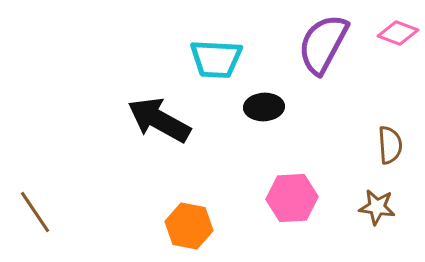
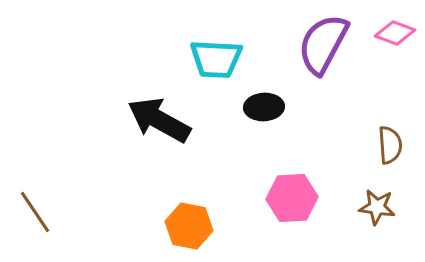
pink diamond: moved 3 px left
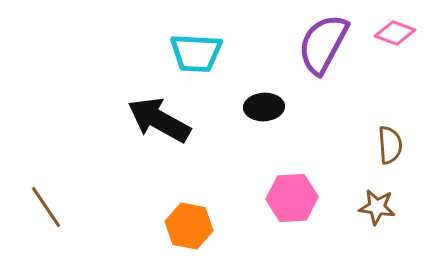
cyan trapezoid: moved 20 px left, 6 px up
brown line: moved 11 px right, 5 px up
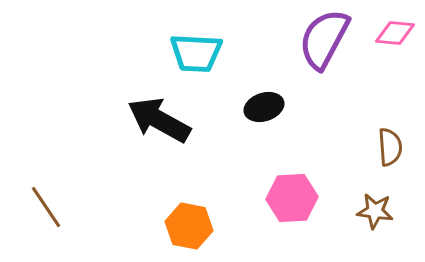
pink diamond: rotated 15 degrees counterclockwise
purple semicircle: moved 1 px right, 5 px up
black ellipse: rotated 15 degrees counterclockwise
brown semicircle: moved 2 px down
brown star: moved 2 px left, 4 px down
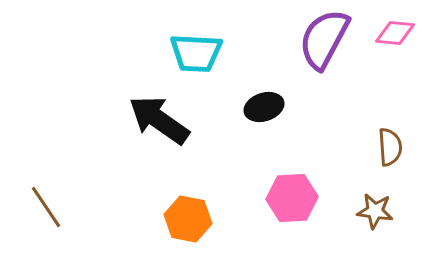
black arrow: rotated 6 degrees clockwise
orange hexagon: moved 1 px left, 7 px up
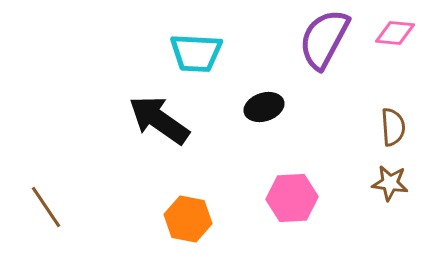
brown semicircle: moved 3 px right, 20 px up
brown star: moved 15 px right, 28 px up
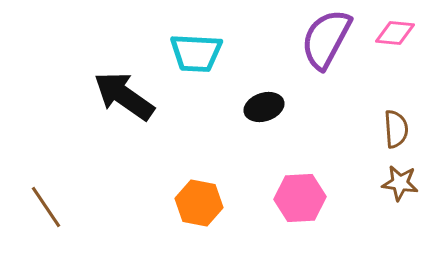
purple semicircle: moved 2 px right
black arrow: moved 35 px left, 24 px up
brown semicircle: moved 3 px right, 2 px down
brown star: moved 10 px right
pink hexagon: moved 8 px right
orange hexagon: moved 11 px right, 16 px up
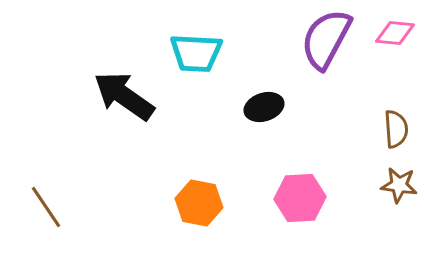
brown star: moved 1 px left, 2 px down
